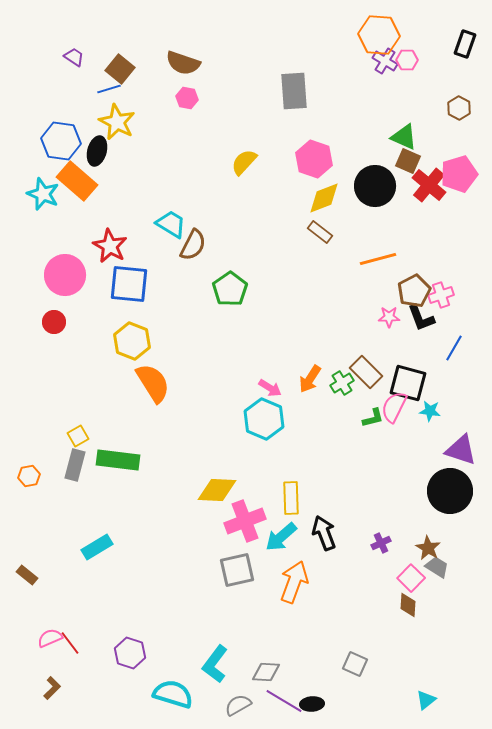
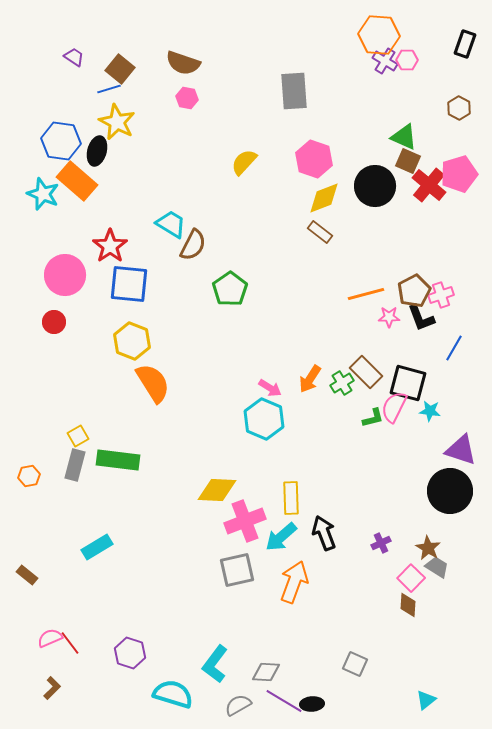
red star at (110, 246): rotated 8 degrees clockwise
orange line at (378, 259): moved 12 px left, 35 px down
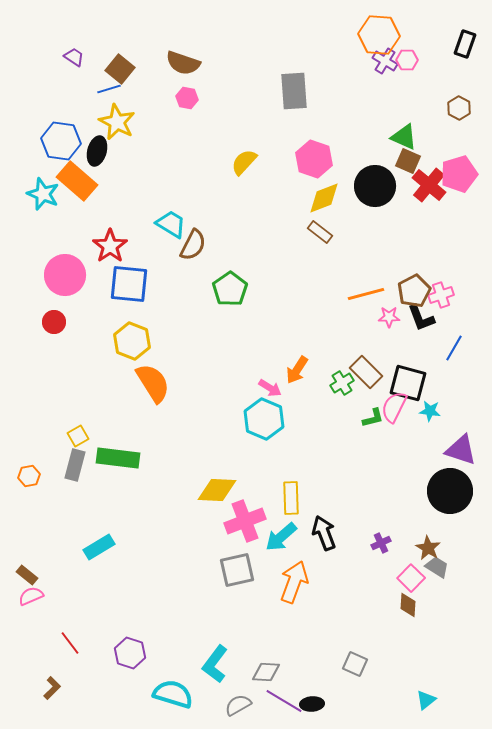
orange arrow at (310, 379): moved 13 px left, 9 px up
green rectangle at (118, 460): moved 2 px up
cyan rectangle at (97, 547): moved 2 px right
pink semicircle at (50, 638): moved 19 px left, 42 px up
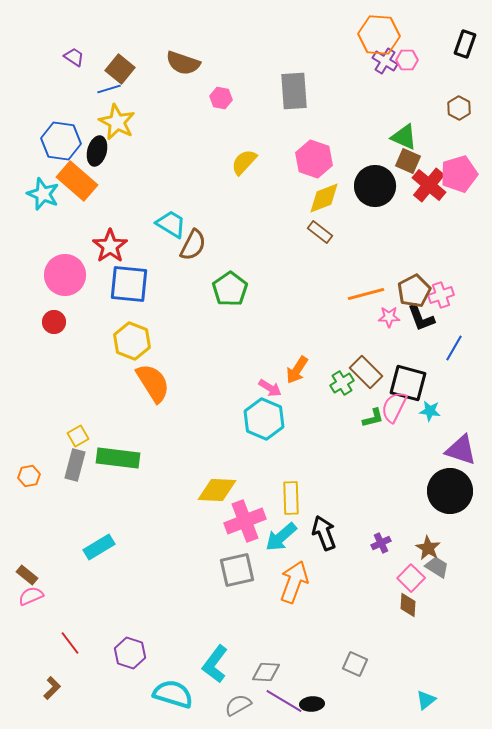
pink hexagon at (187, 98): moved 34 px right
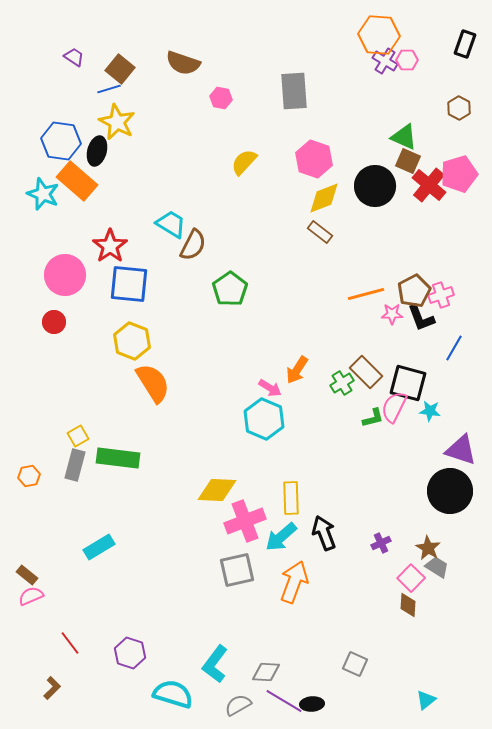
pink star at (389, 317): moved 3 px right, 3 px up
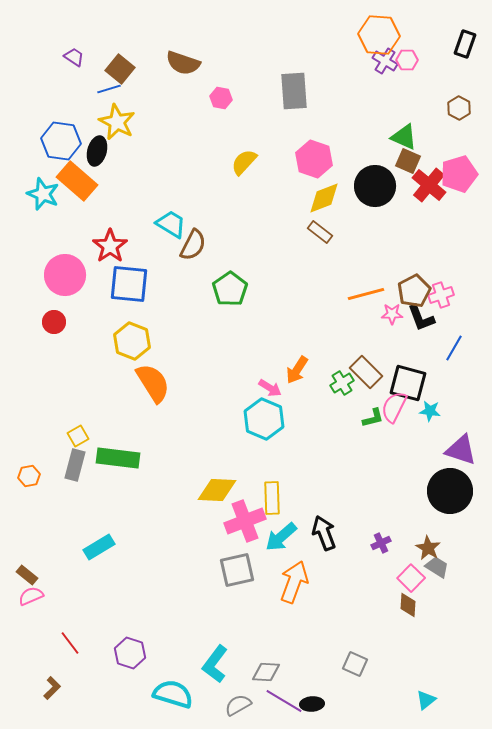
yellow rectangle at (291, 498): moved 19 px left
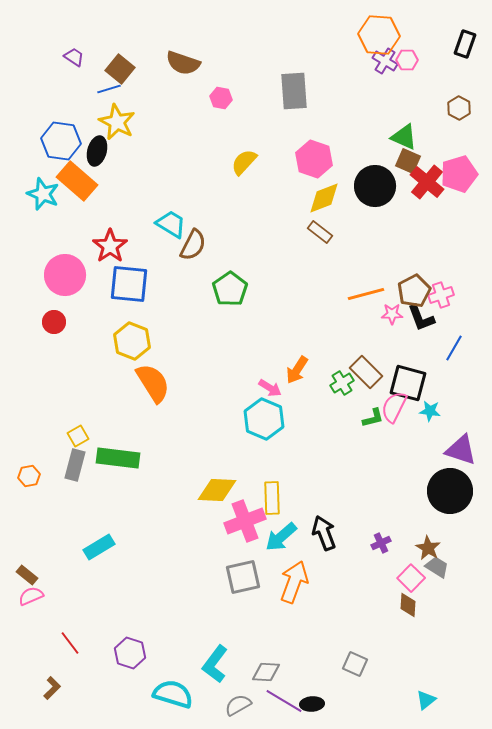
red cross at (429, 185): moved 2 px left, 3 px up
gray square at (237, 570): moved 6 px right, 7 px down
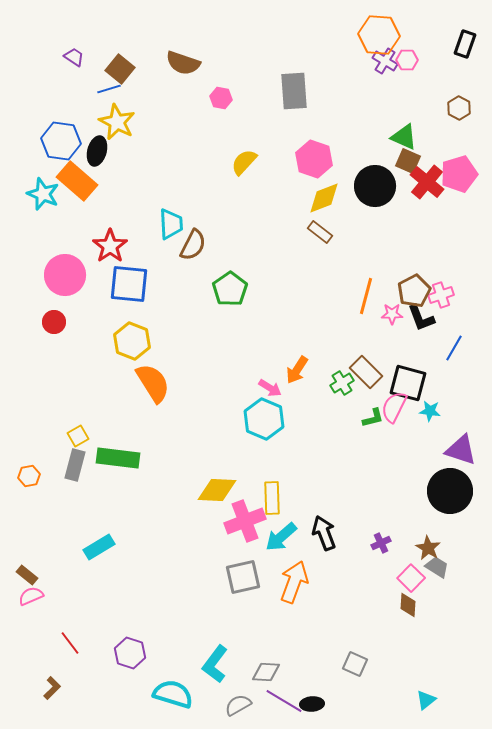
cyan trapezoid at (171, 224): rotated 56 degrees clockwise
orange line at (366, 294): moved 2 px down; rotated 60 degrees counterclockwise
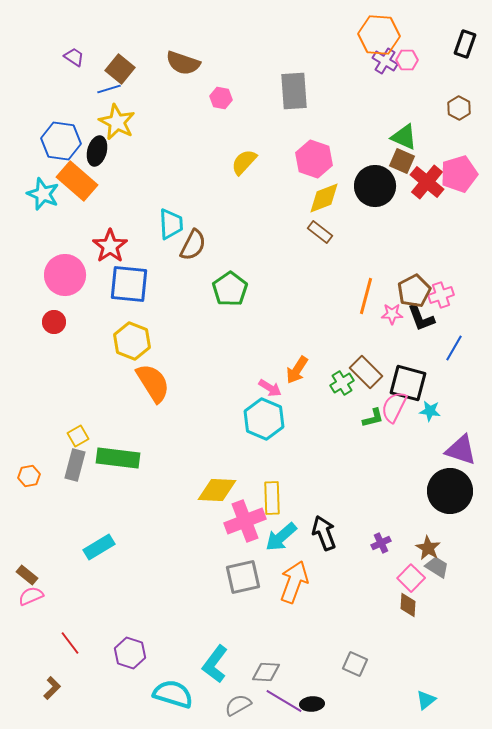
brown square at (408, 161): moved 6 px left
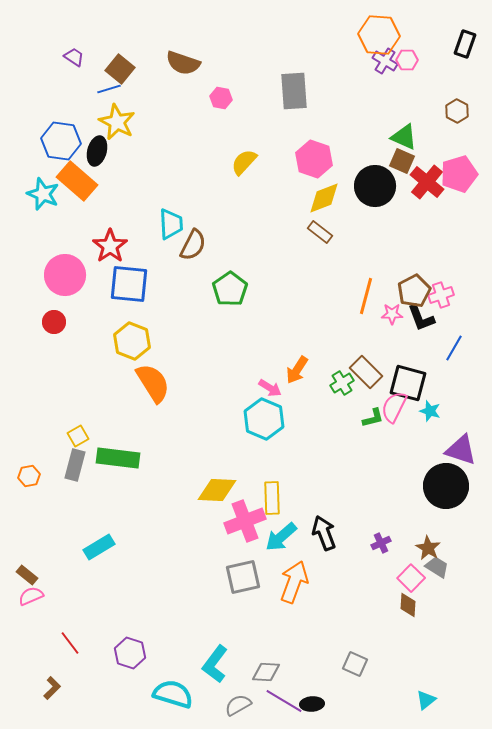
brown hexagon at (459, 108): moved 2 px left, 3 px down
cyan star at (430, 411): rotated 10 degrees clockwise
black circle at (450, 491): moved 4 px left, 5 px up
